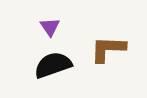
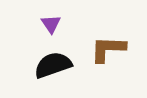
purple triangle: moved 1 px right, 3 px up
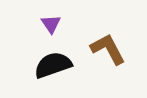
brown L-shape: rotated 60 degrees clockwise
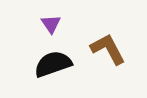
black semicircle: moved 1 px up
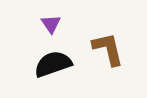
brown L-shape: rotated 15 degrees clockwise
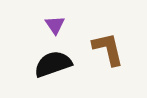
purple triangle: moved 4 px right, 1 px down
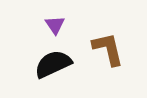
black semicircle: rotated 6 degrees counterclockwise
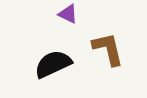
purple triangle: moved 13 px right, 11 px up; rotated 30 degrees counterclockwise
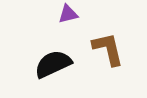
purple triangle: rotated 40 degrees counterclockwise
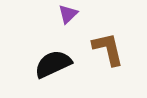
purple triangle: rotated 30 degrees counterclockwise
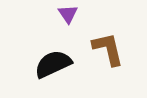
purple triangle: rotated 20 degrees counterclockwise
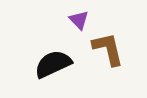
purple triangle: moved 11 px right, 6 px down; rotated 10 degrees counterclockwise
